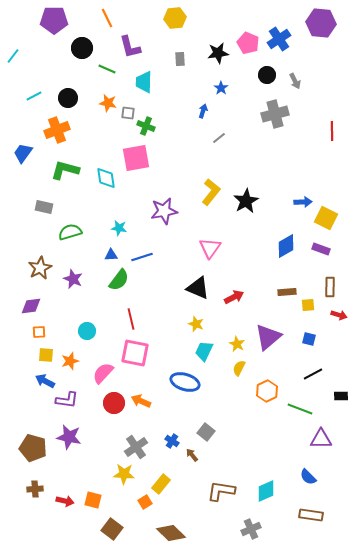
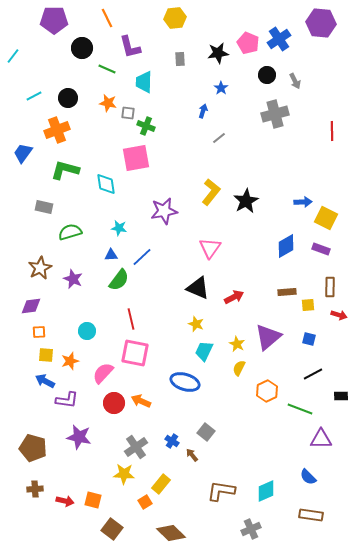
cyan diamond at (106, 178): moved 6 px down
blue line at (142, 257): rotated 25 degrees counterclockwise
purple star at (69, 437): moved 10 px right
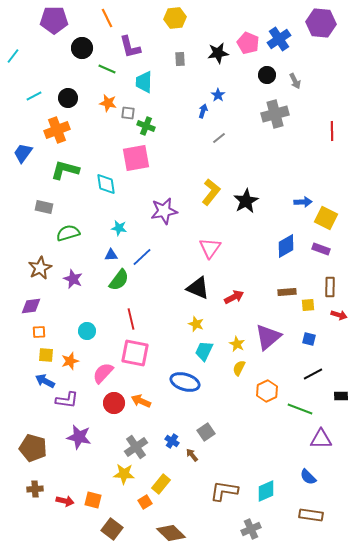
blue star at (221, 88): moved 3 px left, 7 px down
green semicircle at (70, 232): moved 2 px left, 1 px down
gray square at (206, 432): rotated 18 degrees clockwise
brown L-shape at (221, 491): moved 3 px right
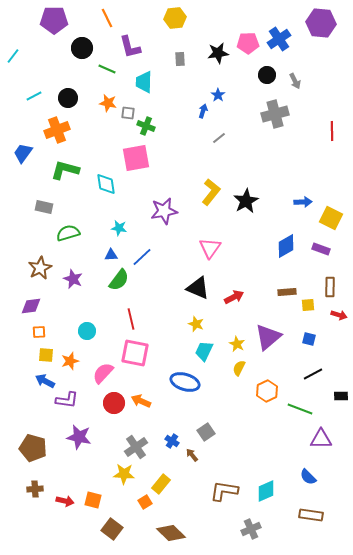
pink pentagon at (248, 43): rotated 25 degrees counterclockwise
yellow square at (326, 218): moved 5 px right
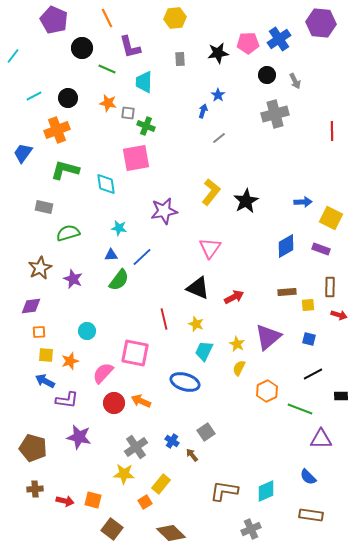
purple pentagon at (54, 20): rotated 24 degrees clockwise
red line at (131, 319): moved 33 px right
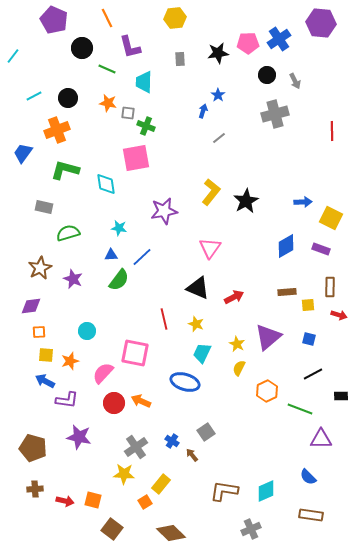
cyan trapezoid at (204, 351): moved 2 px left, 2 px down
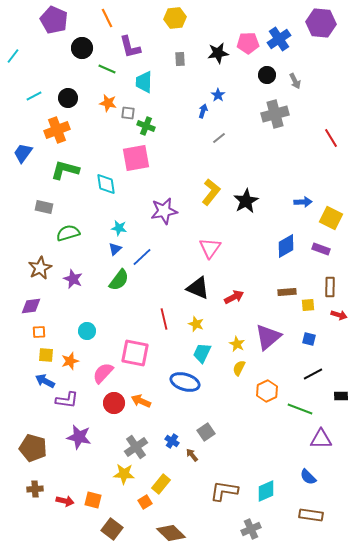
red line at (332, 131): moved 1 px left, 7 px down; rotated 30 degrees counterclockwise
blue triangle at (111, 255): moved 4 px right, 6 px up; rotated 40 degrees counterclockwise
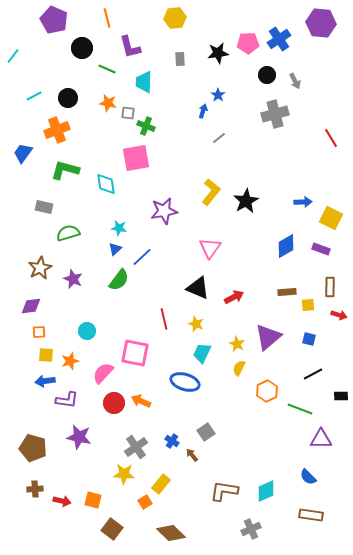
orange line at (107, 18): rotated 12 degrees clockwise
blue arrow at (45, 381): rotated 36 degrees counterclockwise
red arrow at (65, 501): moved 3 px left
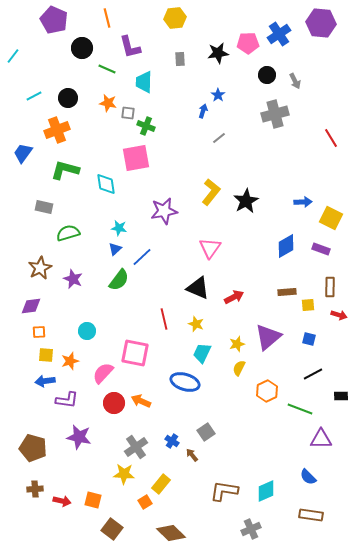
blue cross at (279, 39): moved 5 px up
yellow star at (237, 344): rotated 28 degrees clockwise
